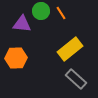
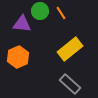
green circle: moved 1 px left
orange hexagon: moved 2 px right, 1 px up; rotated 20 degrees counterclockwise
gray rectangle: moved 6 px left, 5 px down
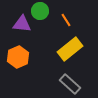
orange line: moved 5 px right, 7 px down
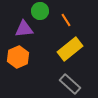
purple triangle: moved 2 px right, 5 px down; rotated 12 degrees counterclockwise
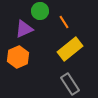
orange line: moved 2 px left, 2 px down
purple triangle: rotated 18 degrees counterclockwise
gray rectangle: rotated 15 degrees clockwise
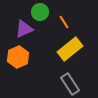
green circle: moved 1 px down
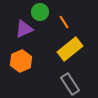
orange hexagon: moved 3 px right, 4 px down
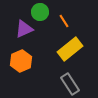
orange line: moved 1 px up
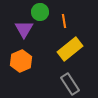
orange line: rotated 24 degrees clockwise
purple triangle: rotated 36 degrees counterclockwise
